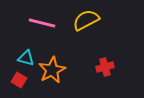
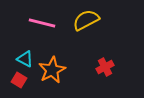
cyan triangle: moved 1 px left, 1 px down; rotated 12 degrees clockwise
red cross: rotated 12 degrees counterclockwise
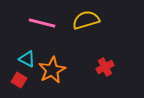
yellow semicircle: rotated 12 degrees clockwise
cyan triangle: moved 2 px right
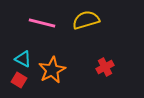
cyan triangle: moved 4 px left
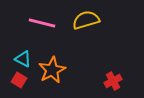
red cross: moved 8 px right, 14 px down
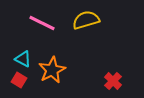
pink line: rotated 12 degrees clockwise
red cross: rotated 18 degrees counterclockwise
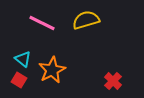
cyan triangle: rotated 12 degrees clockwise
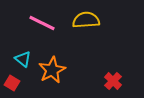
yellow semicircle: rotated 12 degrees clockwise
red square: moved 7 px left, 3 px down
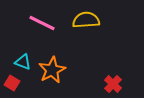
cyan triangle: moved 3 px down; rotated 18 degrees counterclockwise
red cross: moved 3 px down
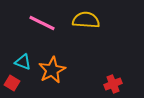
yellow semicircle: rotated 8 degrees clockwise
red cross: rotated 24 degrees clockwise
